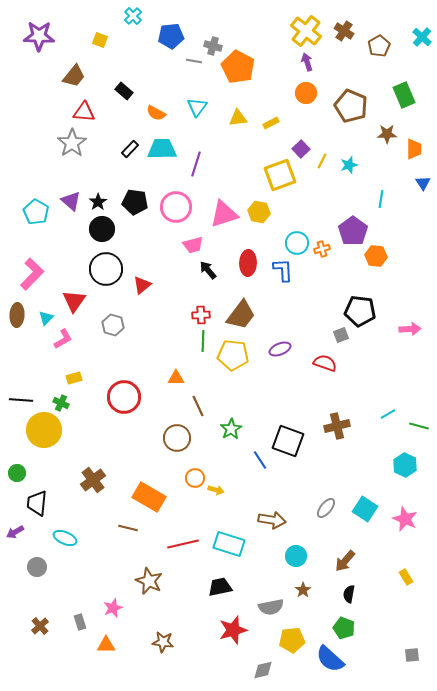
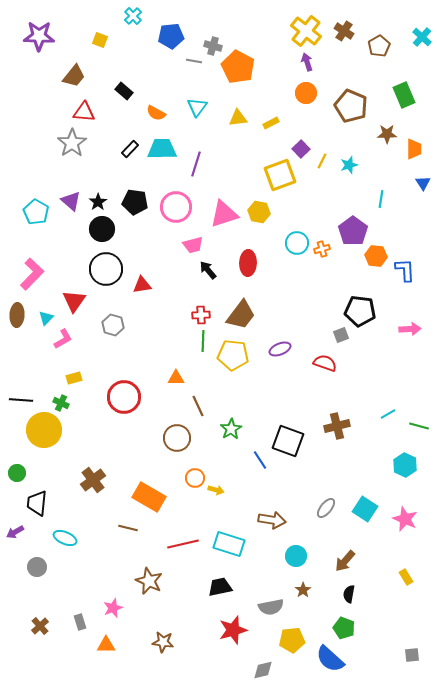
blue L-shape at (283, 270): moved 122 px right
red triangle at (142, 285): rotated 30 degrees clockwise
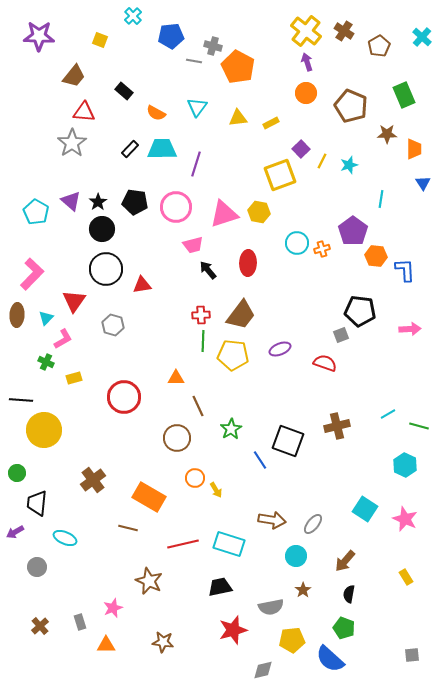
green cross at (61, 403): moved 15 px left, 41 px up
yellow arrow at (216, 490): rotated 42 degrees clockwise
gray ellipse at (326, 508): moved 13 px left, 16 px down
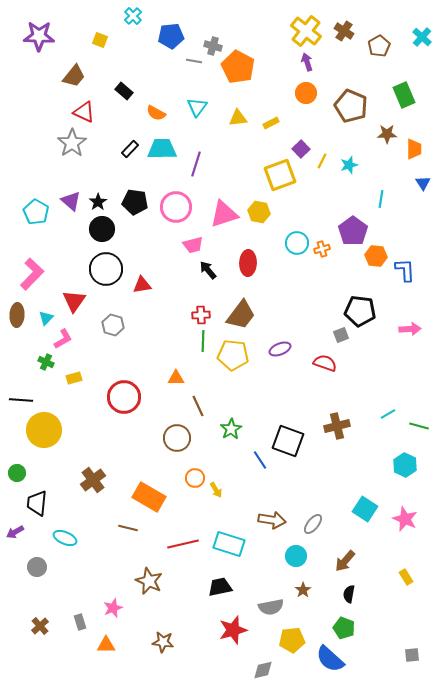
red triangle at (84, 112): rotated 20 degrees clockwise
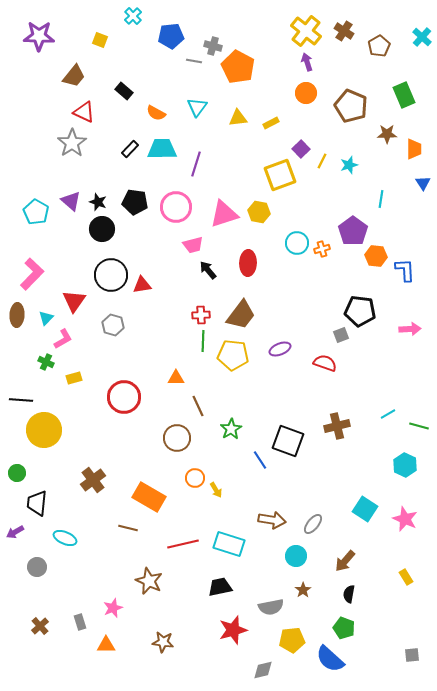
black star at (98, 202): rotated 18 degrees counterclockwise
black circle at (106, 269): moved 5 px right, 6 px down
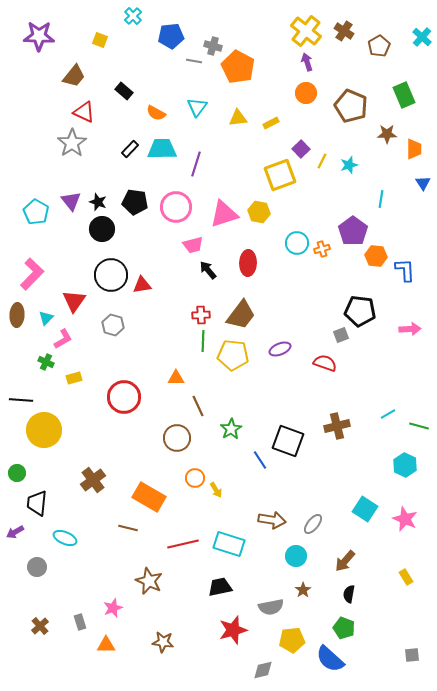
purple triangle at (71, 201): rotated 10 degrees clockwise
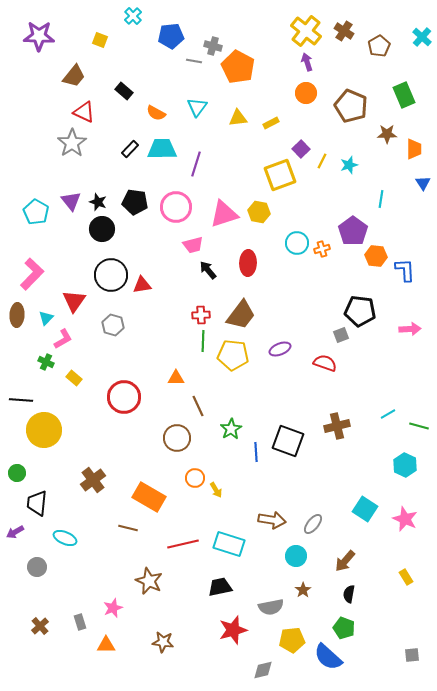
yellow rectangle at (74, 378): rotated 56 degrees clockwise
blue line at (260, 460): moved 4 px left, 8 px up; rotated 30 degrees clockwise
blue semicircle at (330, 659): moved 2 px left, 2 px up
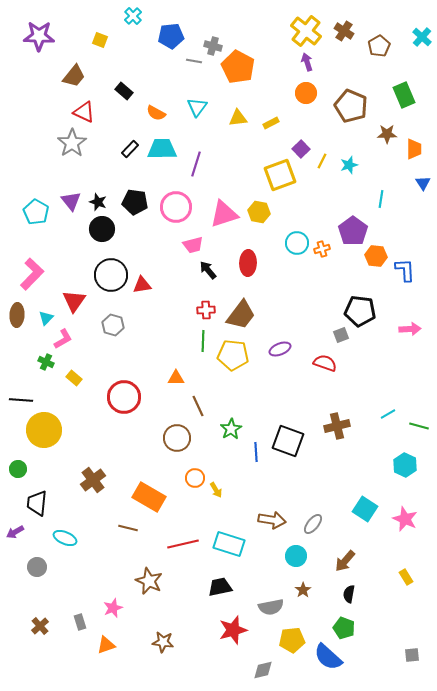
red cross at (201, 315): moved 5 px right, 5 px up
green circle at (17, 473): moved 1 px right, 4 px up
orange triangle at (106, 645): rotated 18 degrees counterclockwise
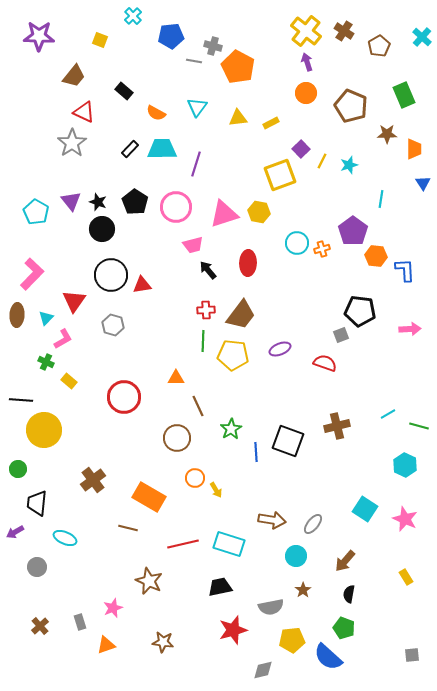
black pentagon at (135, 202): rotated 25 degrees clockwise
yellow rectangle at (74, 378): moved 5 px left, 3 px down
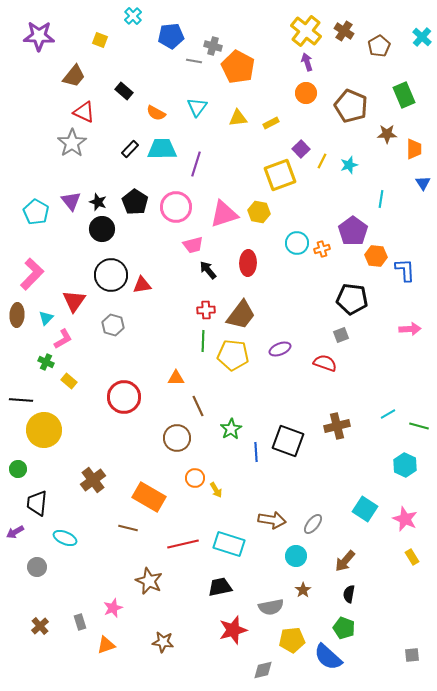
black pentagon at (360, 311): moved 8 px left, 12 px up
yellow rectangle at (406, 577): moved 6 px right, 20 px up
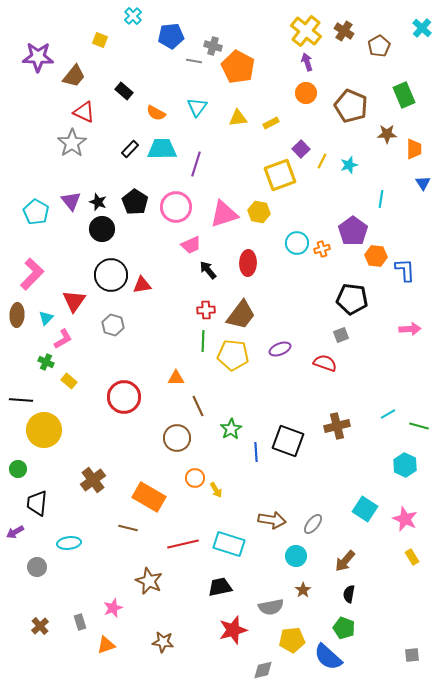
purple star at (39, 36): moved 1 px left, 21 px down
cyan cross at (422, 37): moved 9 px up
pink trapezoid at (193, 245): moved 2 px left; rotated 10 degrees counterclockwise
cyan ellipse at (65, 538): moved 4 px right, 5 px down; rotated 30 degrees counterclockwise
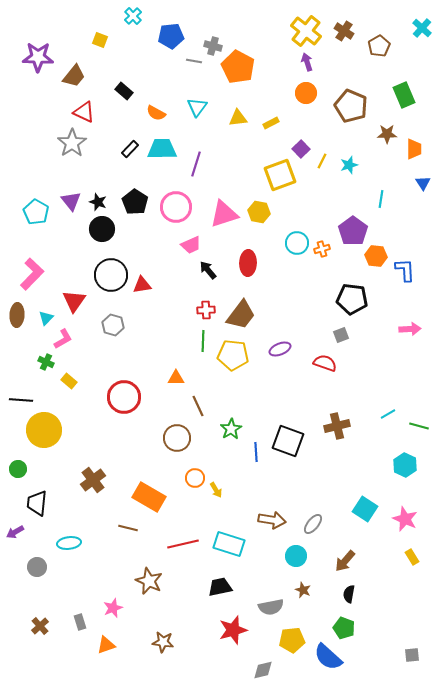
brown star at (303, 590): rotated 14 degrees counterclockwise
